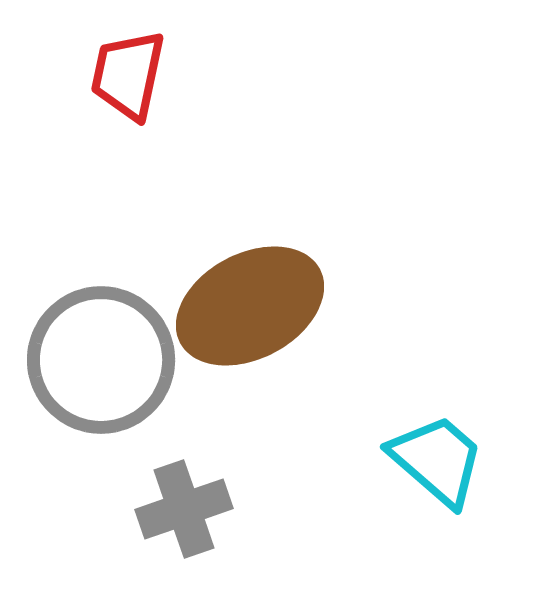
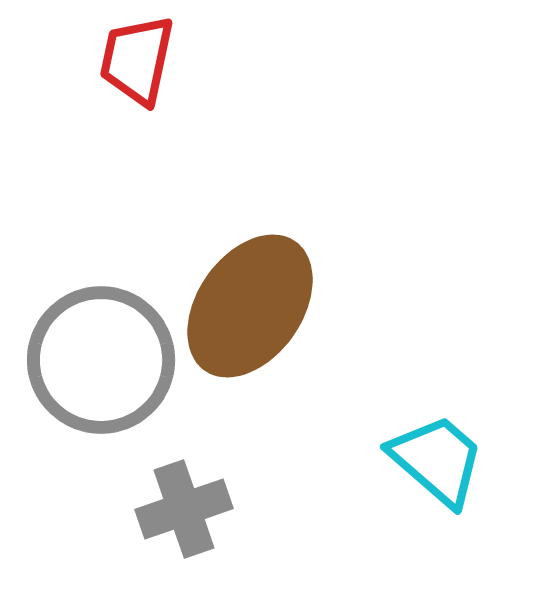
red trapezoid: moved 9 px right, 15 px up
brown ellipse: rotated 27 degrees counterclockwise
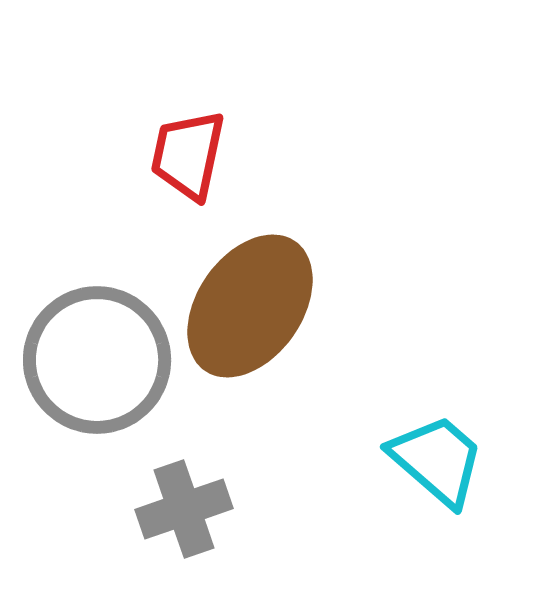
red trapezoid: moved 51 px right, 95 px down
gray circle: moved 4 px left
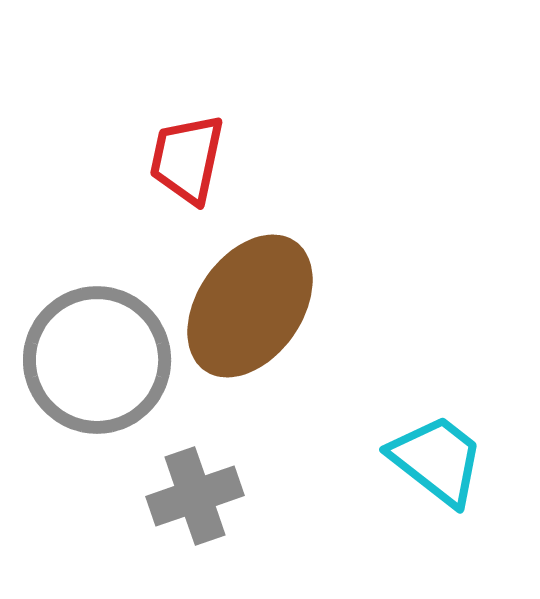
red trapezoid: moved 1 px left, 4 px down
cyan trapezoid: rotated 3 degrees counterclockwise
gray cross: moved 11 px right, 13 px up
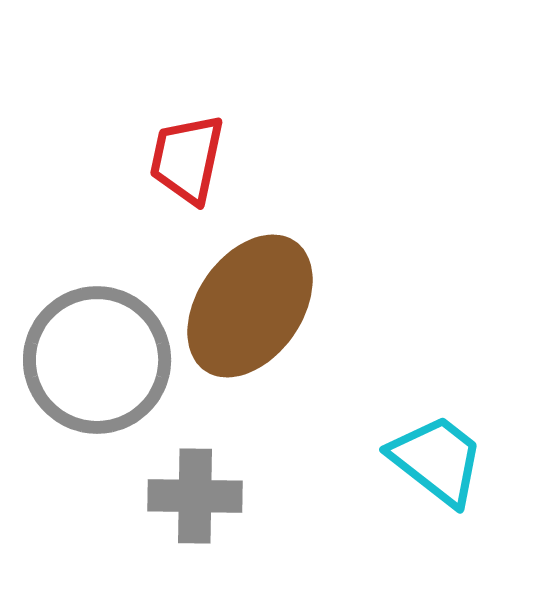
gray cross: rotated 20 degrees clockwise
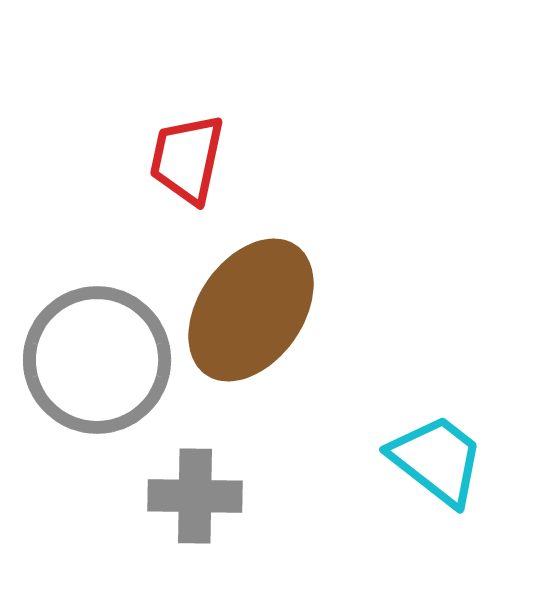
brown ellipse: moved 1 px right, 4 px down
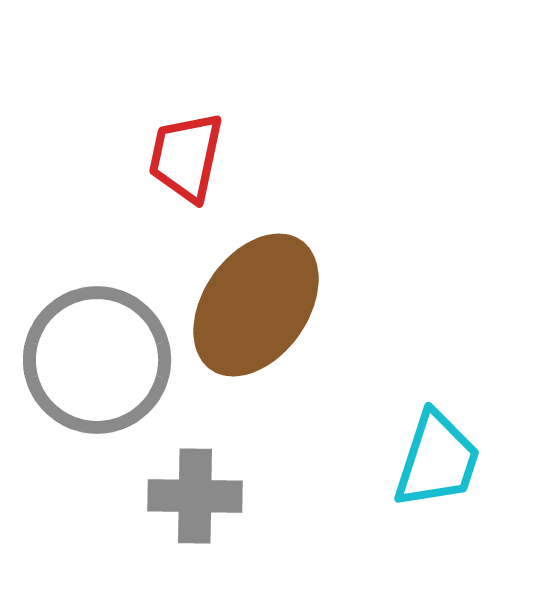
red trapezoid: moved 1 px left, 2 px up
brown ellipse: moved 5 px right, 5 px up
cyan trapezoid: rotated 70 degrees clockwise
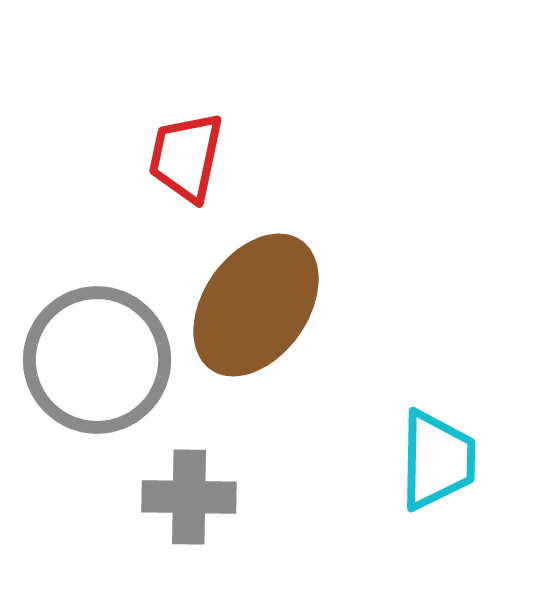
cyan trapezoid: rotated 17 degrees counterclockwise
gray cross: moved 6 px left, 1 px down
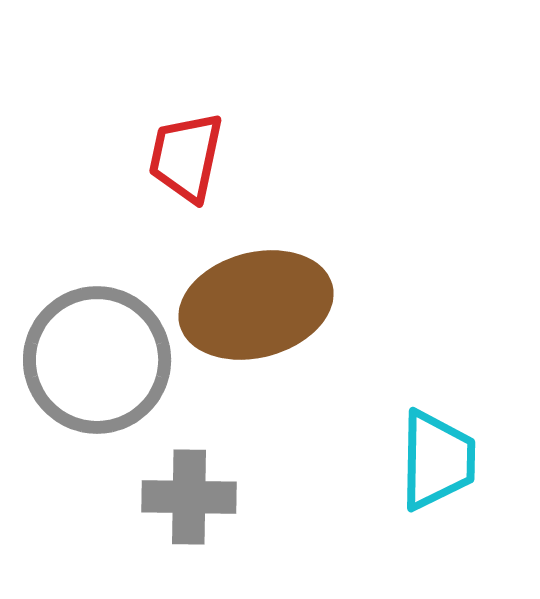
brown ellipse: rotated 40 degrees clockwise
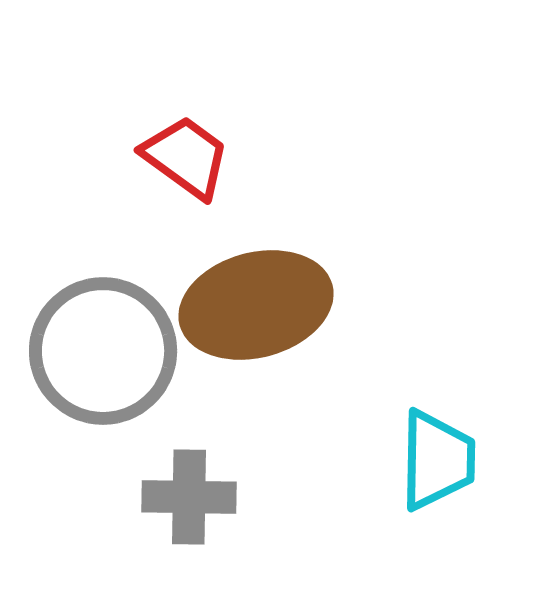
red trapezoid: rotated 114 degrees clockwise
gray circle: moved 6 px right, 9 px up
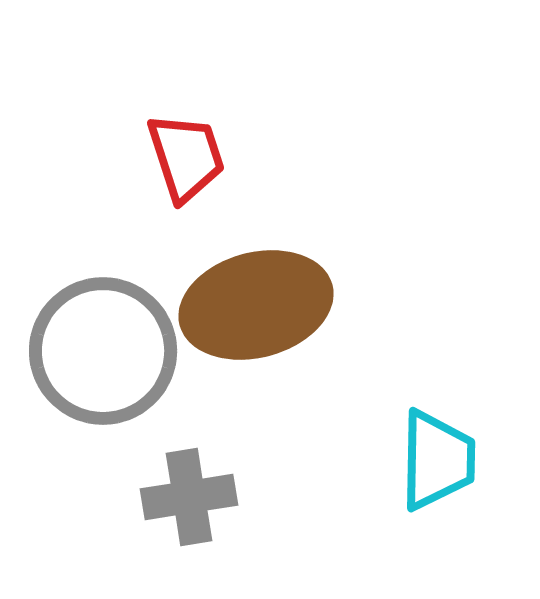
red trapezoid: rotated 36 degrees clockwise
gray cross: rotated 10 degrees counterclockwise
